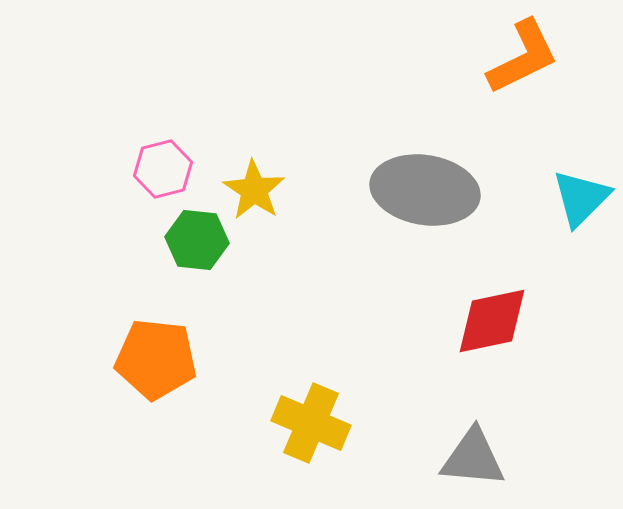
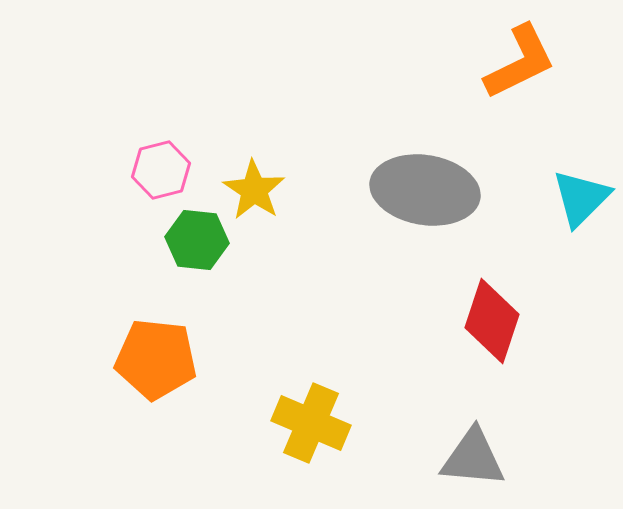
orange L-shape: moved 3 px left, 5 px down
pink hexagon: moved 2 px left, 1 px down
red diamond: rotated 60 degrees counterclockwise
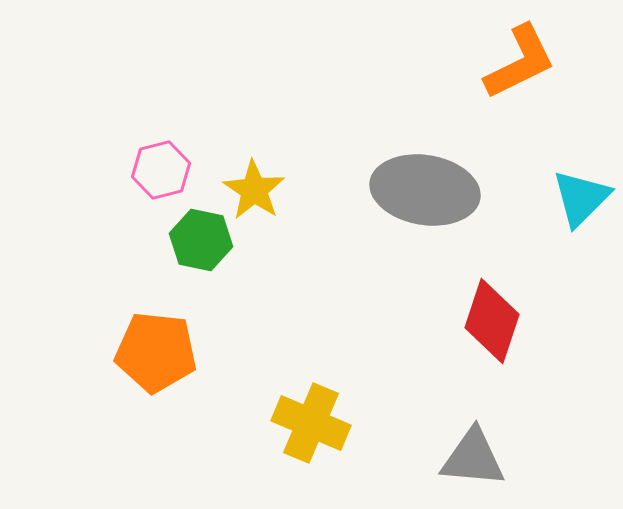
green hexagon: moved 4 px right; rotated 6 degrees clockwise
orange pentagon: moved 7 px up
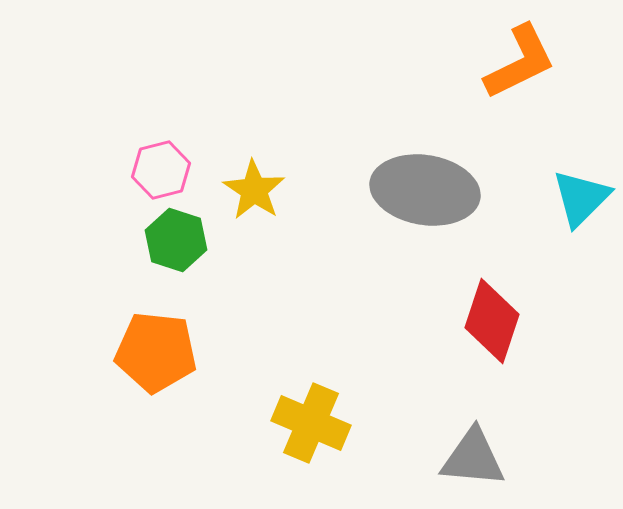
green hexagon: moved 25 px left; rotated 6 degrees clockwise
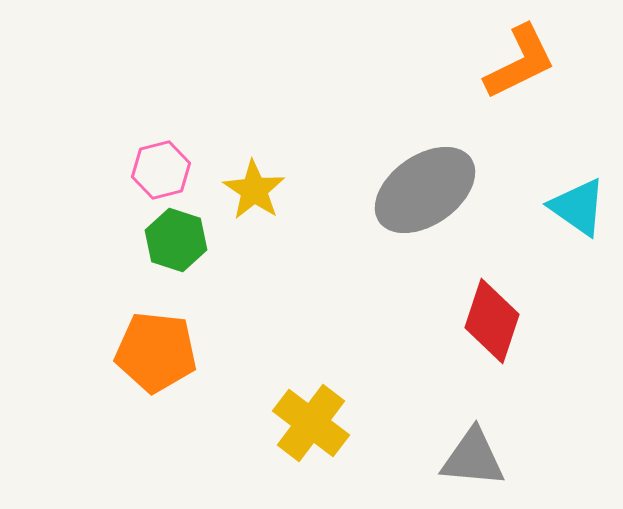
gray ellipse: rotated 44 degrees counterclockwise
cyan triangle: moved 3 px left, 9 px down; rotated 40 degrees counterclockwise
yellow cross: rotated 14 degrees clockwise
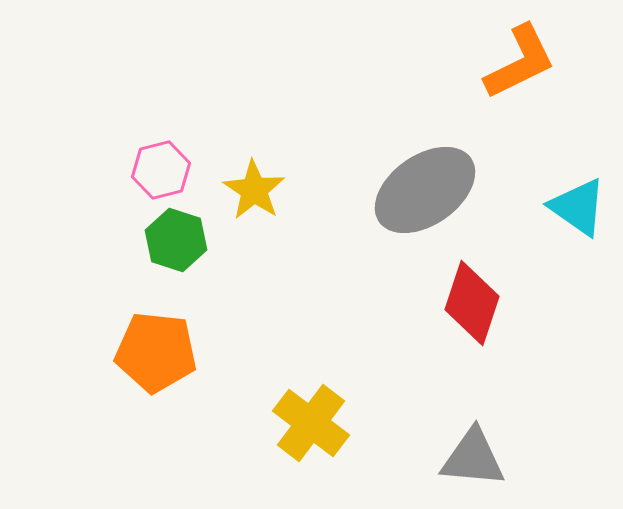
red diamond: moved 20 px left, 18 px up
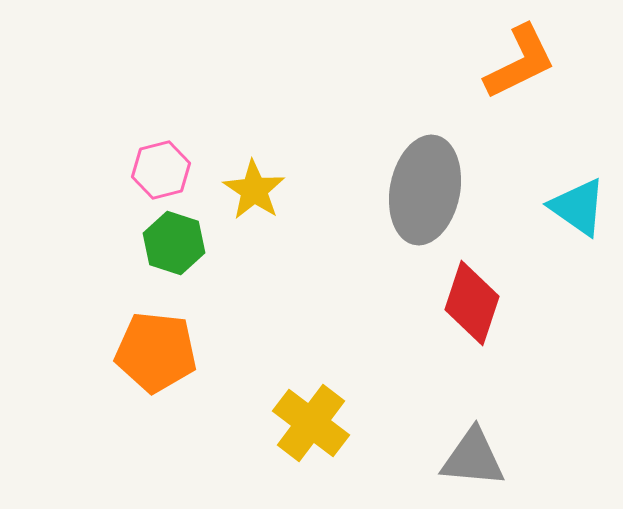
gray ellipse: rotated 44 degrees counterclockwise
green hexagon: moved 2 px left, 3 px down
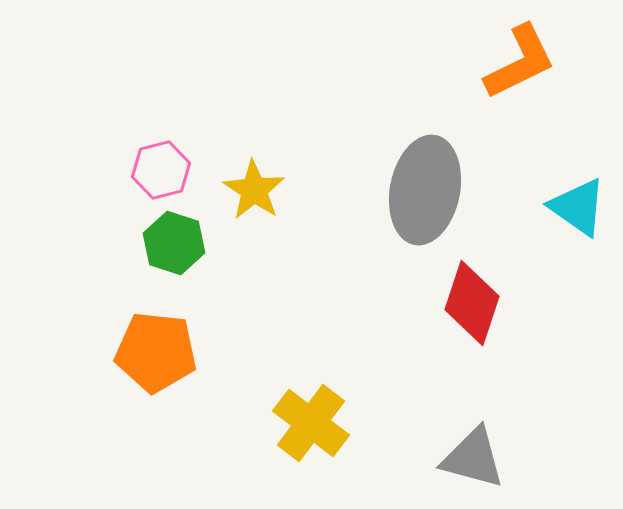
gray triangle: rotated 10 degrees clockwise
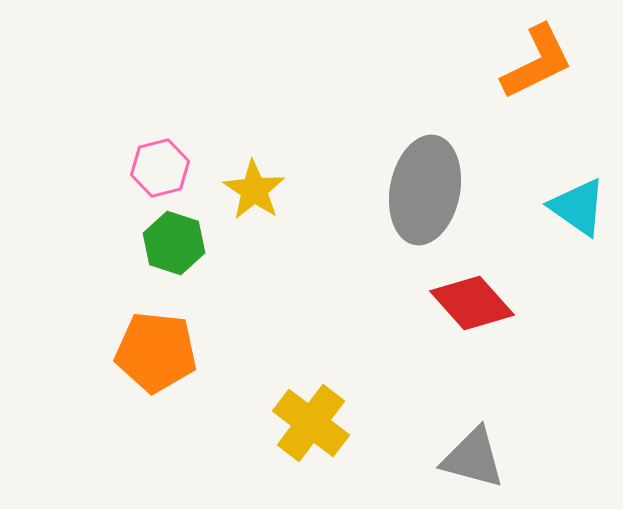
orange L-shape: moved 17 px right
pink hexagon: moved 1 px left, 2 px up
red diamond: rotated 60 degrees counterclockwise
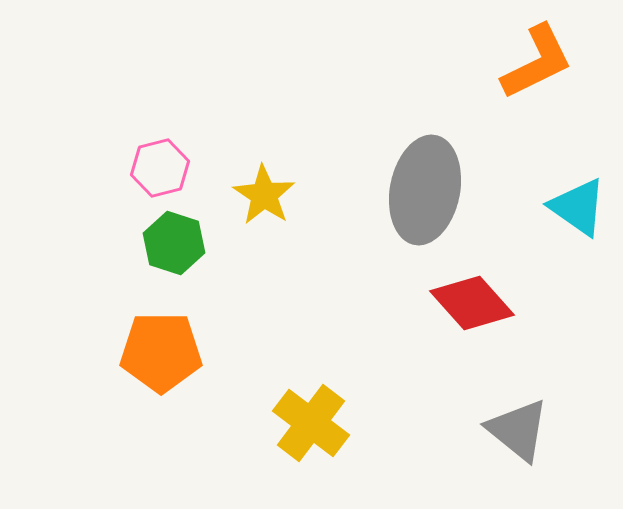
yellow star: moved 10 px right, 5 px down
orange pentagon: moved 5 px right; rotated 6 degrees counterclockwise
gray triangle: moved 45 px right, 28 px up; rotated 24 degrees clockwise
